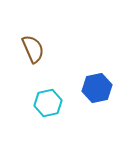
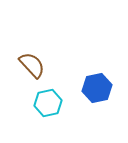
brown semicircle: moved 1 px left, 16 px down; rotated 20 degrees counterclockwise
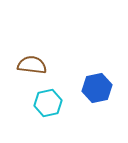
brown semicircle: rotated 40 degrees counterclockwise
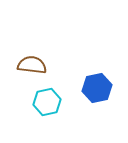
cyan hexagon: moved 1 px left, 1 px up
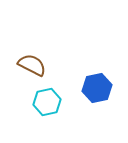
brown semicircle: rotated 20 degrees clockwise
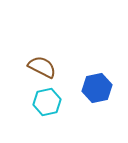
brown semicircle: moved 10 px right, 2 px down
